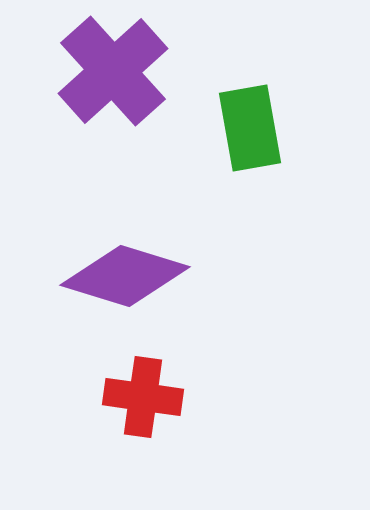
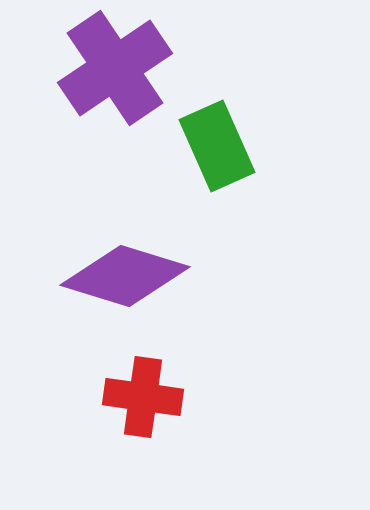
purple cross: moved 2 px right, 3 px up; rotated 8 degrees clockwise
green rectangle: moved 33 px left, 18 px down; rotated 14 degrees counterclockwise
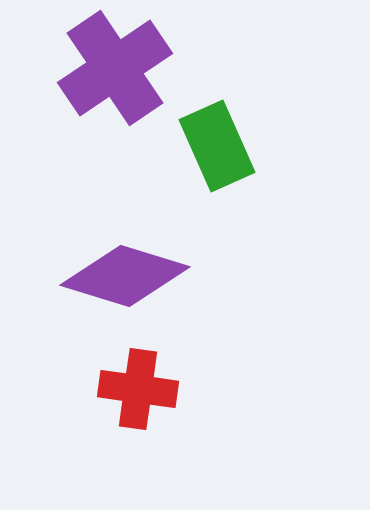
red cross: moved 5 px left, 8 px up
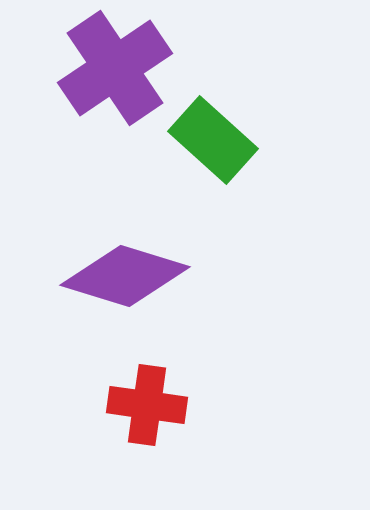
green rectangle: moved 4 px left, 6 px up; rotated 24 degrees counterclockwise
red cross: moved 9 px right, 16 px down
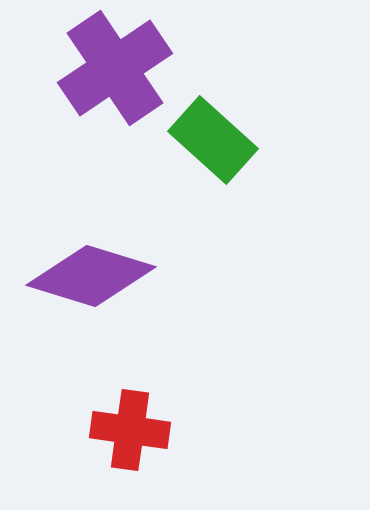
purple diamond: moved 34 px left
red cross: moved 17 px left, 25 px down
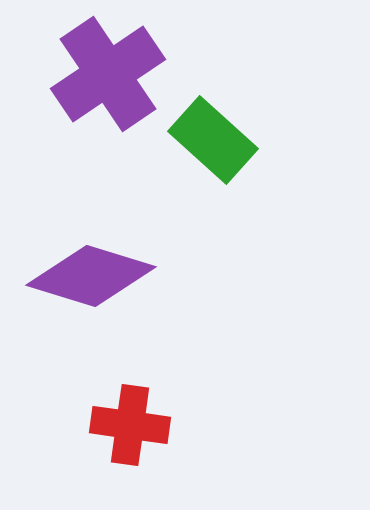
purple cross: moved 7 px left, 6 px down
red cross: moved 5 px up
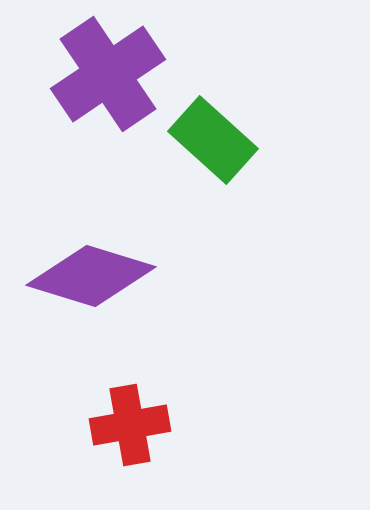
red cross: rotated 18 degrees counterclockwise
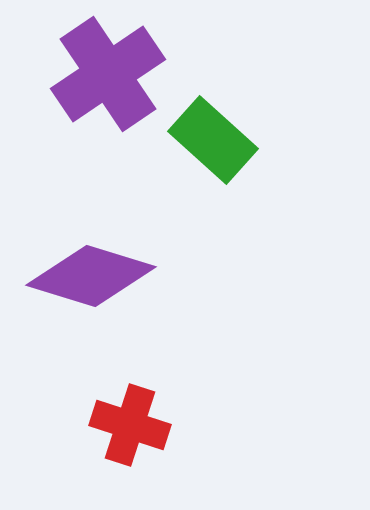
red cross: rotated 28 degrees clockwise
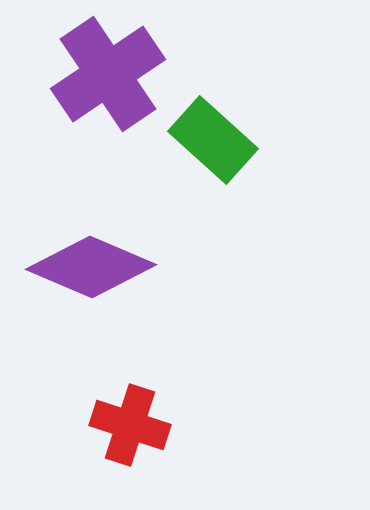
purple diamond: moved 9 px up; rotated 6 degrees clockwise
